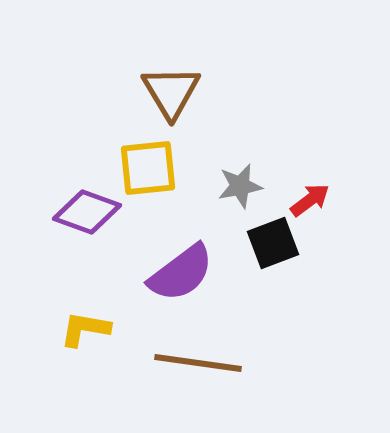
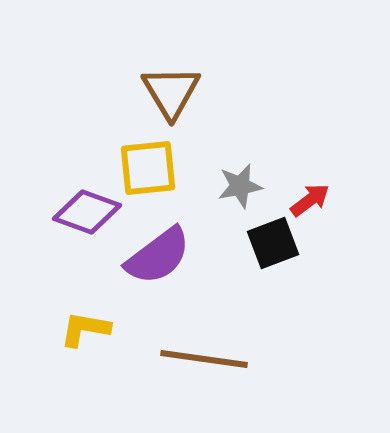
purple semicircle: moved 23 px left, 17 px up
brown line: moved 6 px right, 4 px up
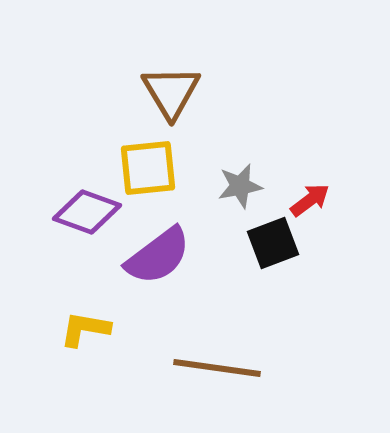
brown line: moved 13 px right, 9 px down
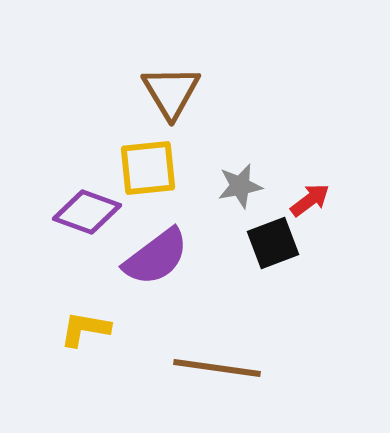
purple semicircle: moved 2 px left, 1 px down
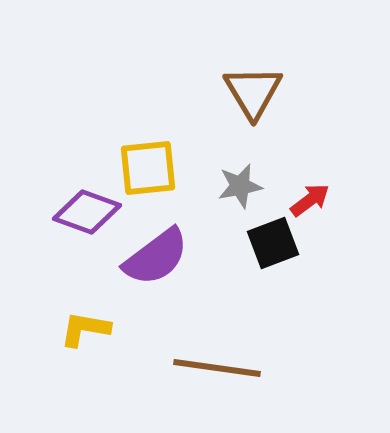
brown triangle: moved 82 px right
